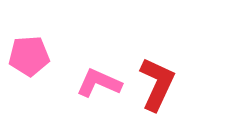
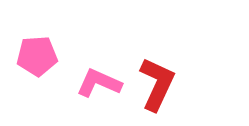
pink pentagon: moved 8 px right
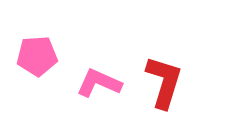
red L-shape: moved 7 px right, 2 px up; rotated 8 degrees counterclockwise
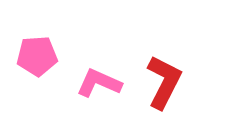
red L-shape: rotated 10 degrees clockwise
